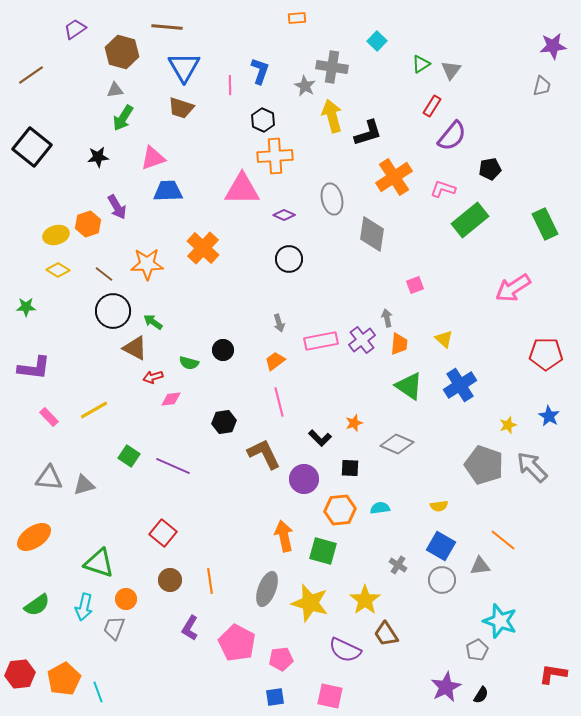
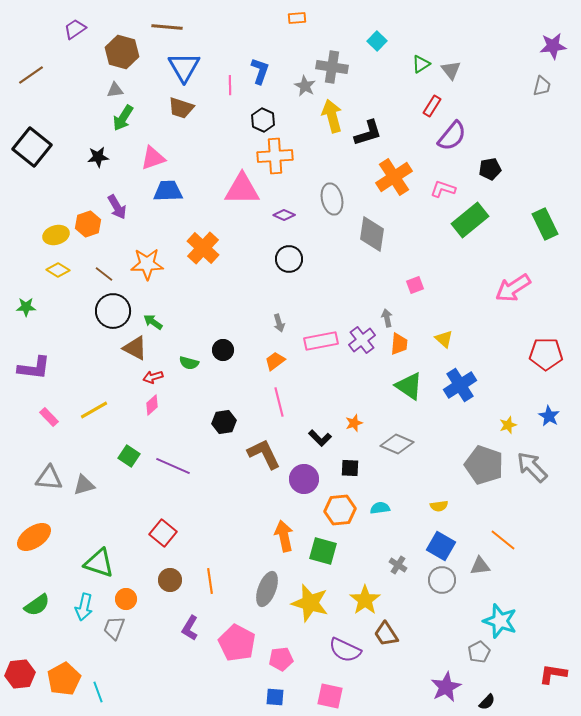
gray triangle at (451, 70): rotated 15 degrees counterclockwise
pink diamond at (171, 399): moved 19 px left, 6 px down; rotated 35 degrees counterclockwise
gray pentagon at (477, 650): moved 2 px right, 2 px down
black semicircle at (481, 695): moved 6 px right, 7 px down; rotated 12 degrees clockwise
blue square at (275, 697): rotated 12 degrees clockwise
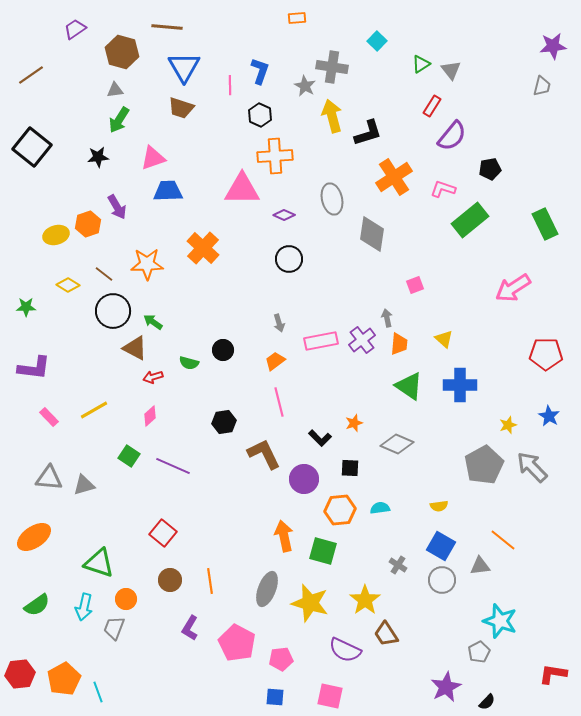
green arrow at (123, 118): moved 4 px left, 2 px down
black hexagon at (263, 120): moved 3 px left, 5 px up
yellow diamond at (58, 270): moved 10 px right, 15 px down
blue cross at (460, 385): rotated 32 degrees clockwise
pink diamond at (152, 405): moved 2 px left, 11 px down
gray pentagon at (484, 465): rotated 24 degrees clockwise
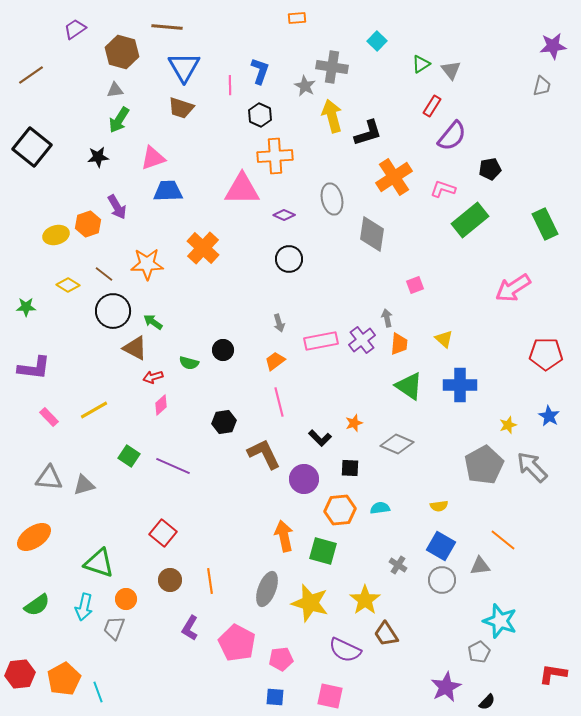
pink diamond at (150, 416): moved 11 px right, 11 px up
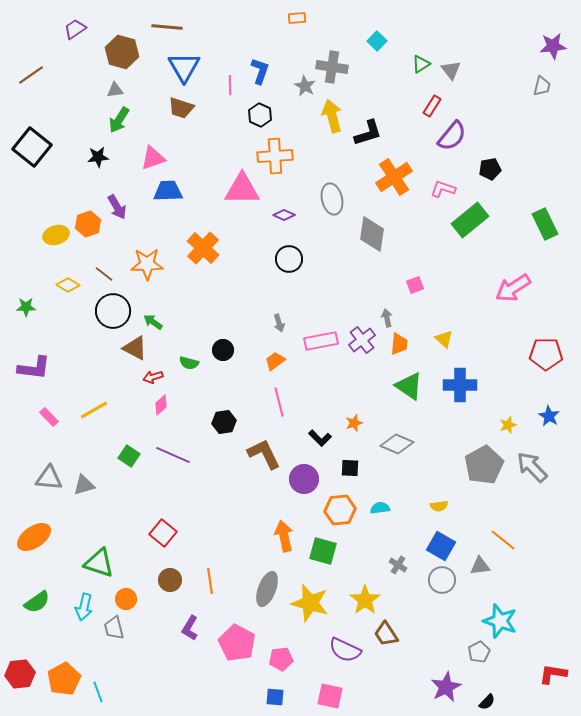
purple line at (173, 466): moved 11 px up
green semicircle at (37, 605): moved 3 px up
gray trapezoid at (114, 628): rotated 35 degrees counterclockwise
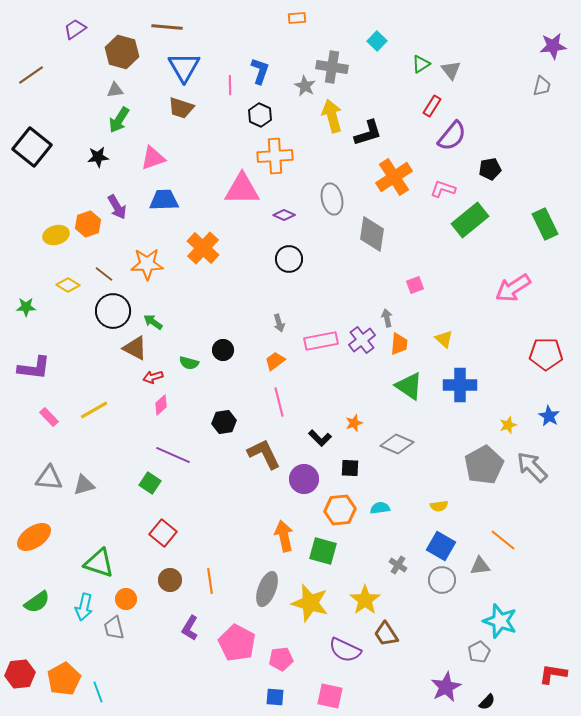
blue trapezoid at (168, 191): moved 4 px left, 9 px down
green square at (129, 456): moved 21 px right, 27 px down
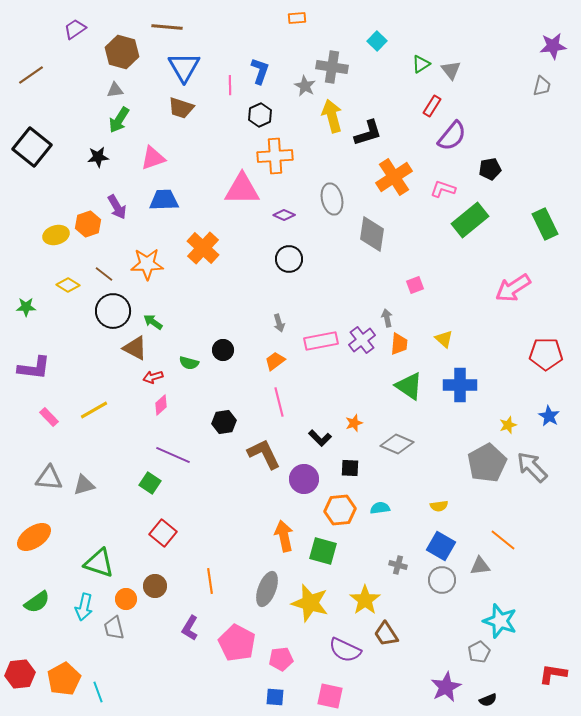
black hexagon at (260, 115): rotated 10 degrees clockwise
gray pentagon at (484, 465): moved 3 px right, 2 px up
gray cross at (398, 565): rotated 18 degrees counterclockwise
brown circle at (170, 580): moved 15 px left, 6 px down
black semicircle at (487, 702): moved 1 px right, 2 px up; rotated 24 degrees clockwise
